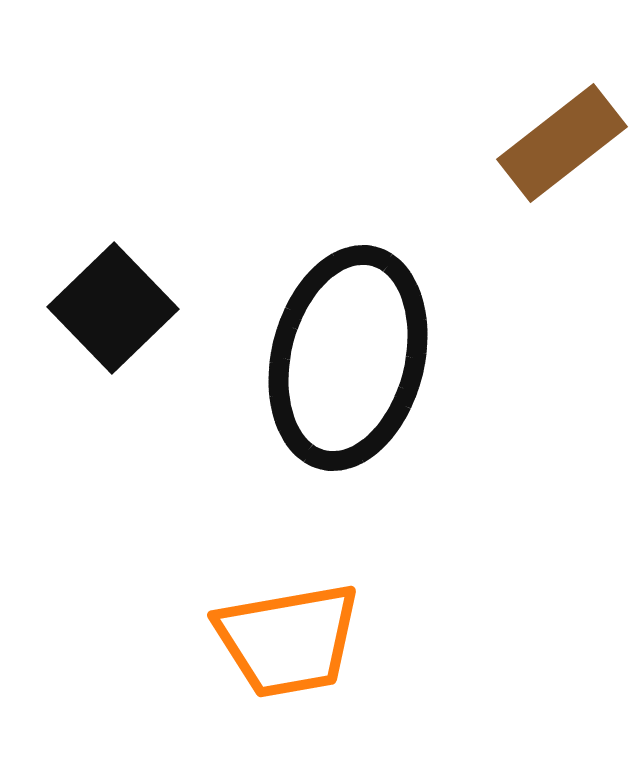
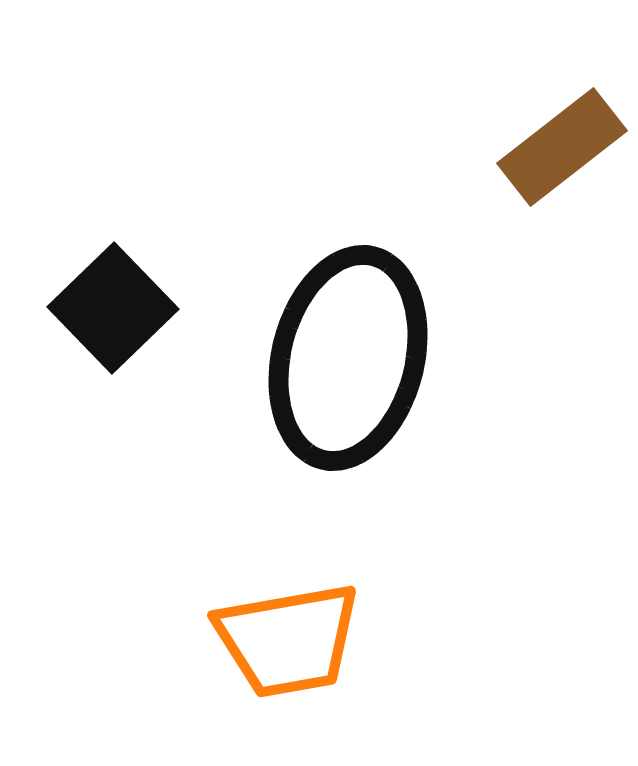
brown rectangle: moved 4 px down
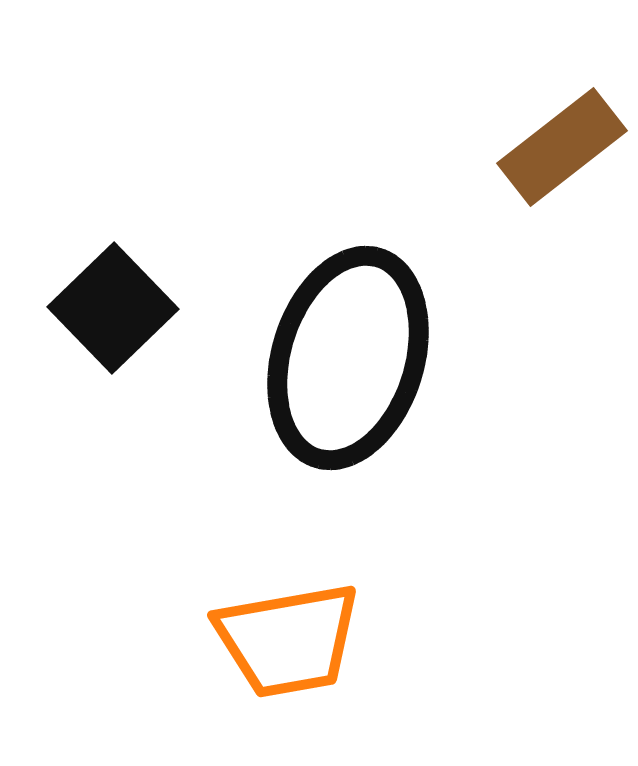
black ellipse: rotated 3 degrees clockwise
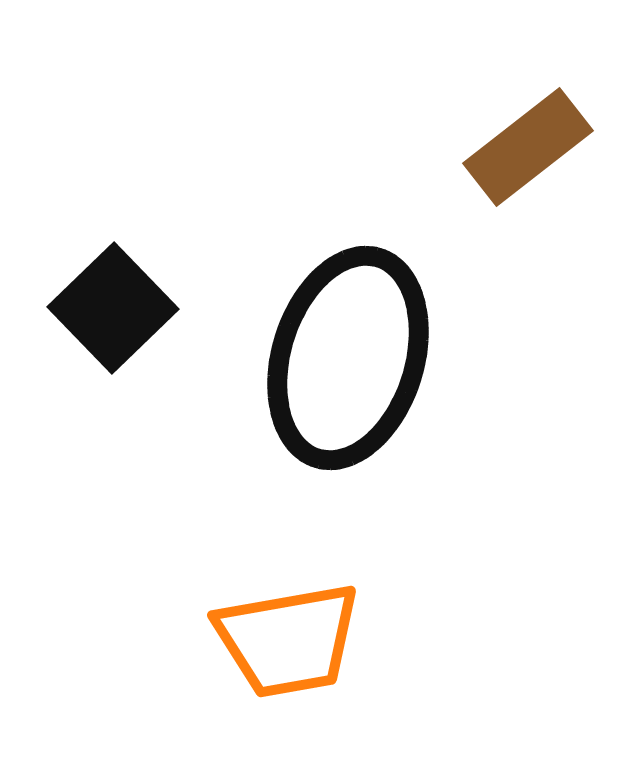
brown rectangle: moved 34 px left
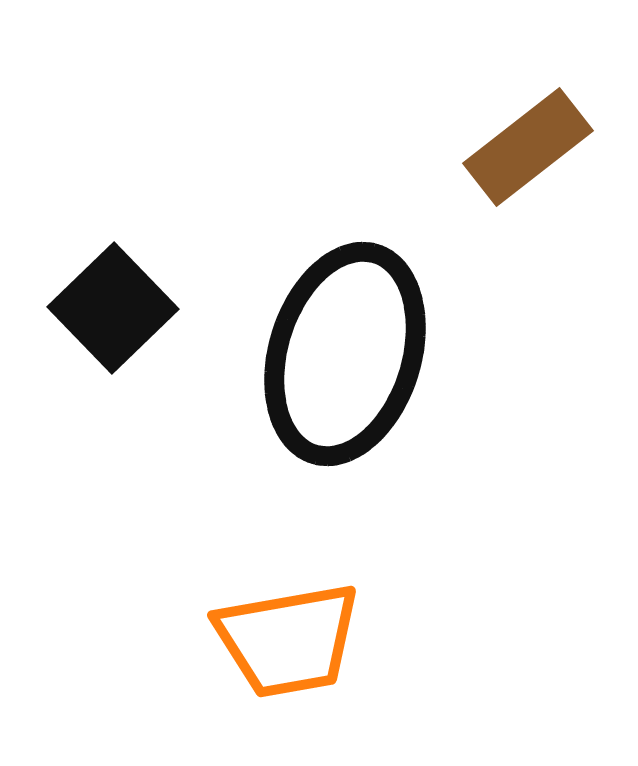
black ellipse: moved 3 px left, 4 px up
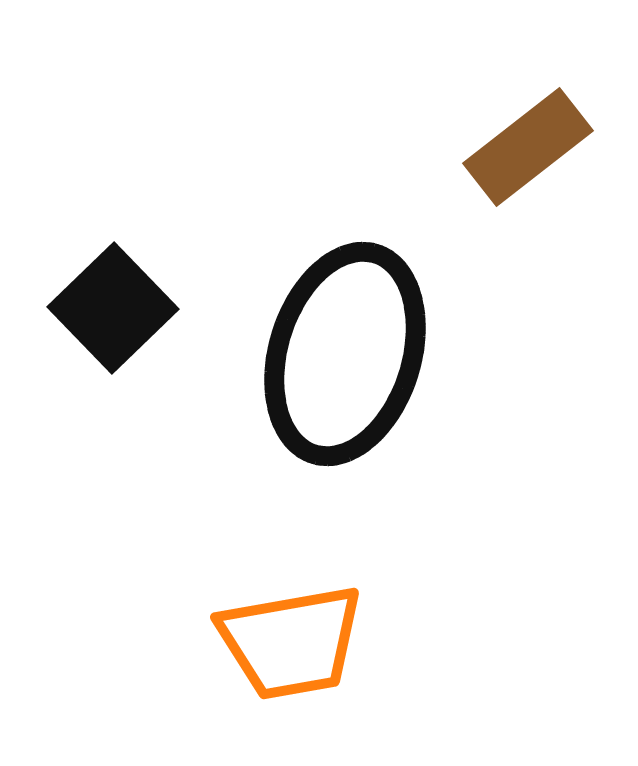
orange trapezoid: moved 3 px right, 2 px down
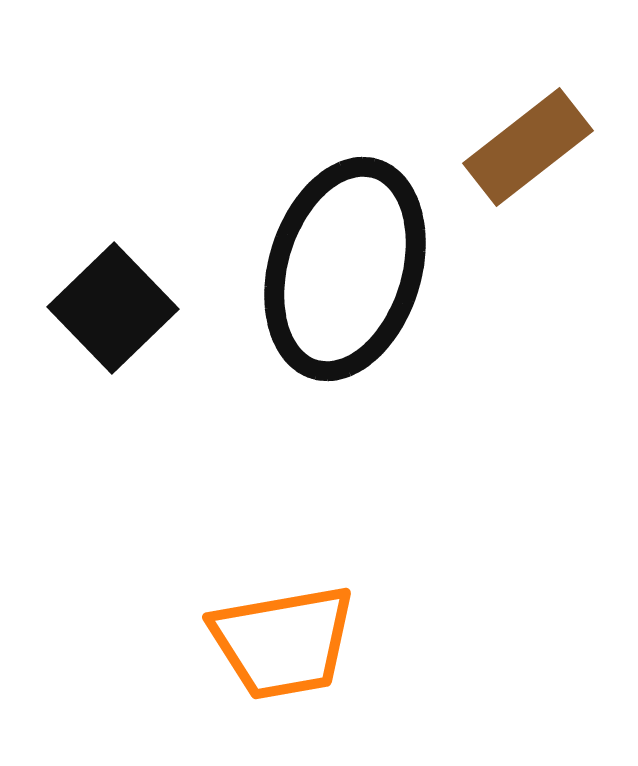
black ellipse: moved 85 px up
orange trapezoid: moved 8 px left
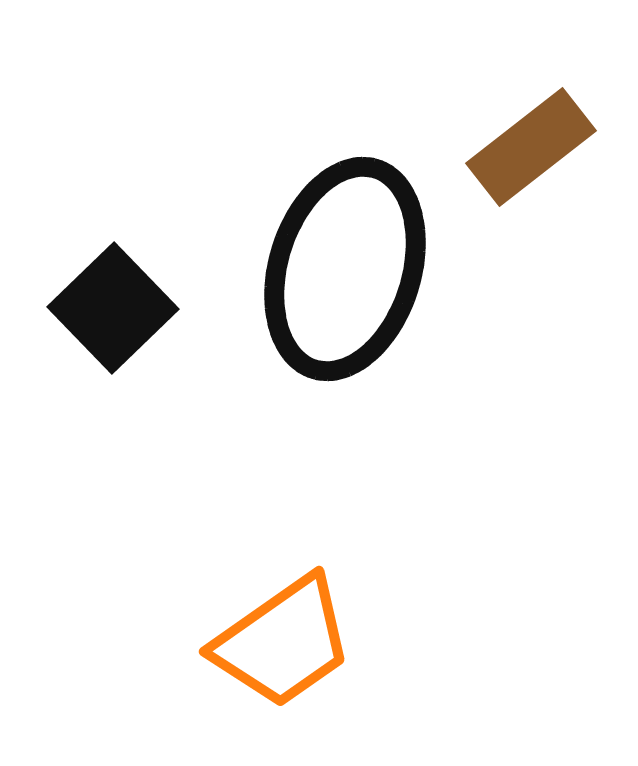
brown rectangle: moved 3 px right
orange trapezoid: rotated 25 degrees counterclockwise
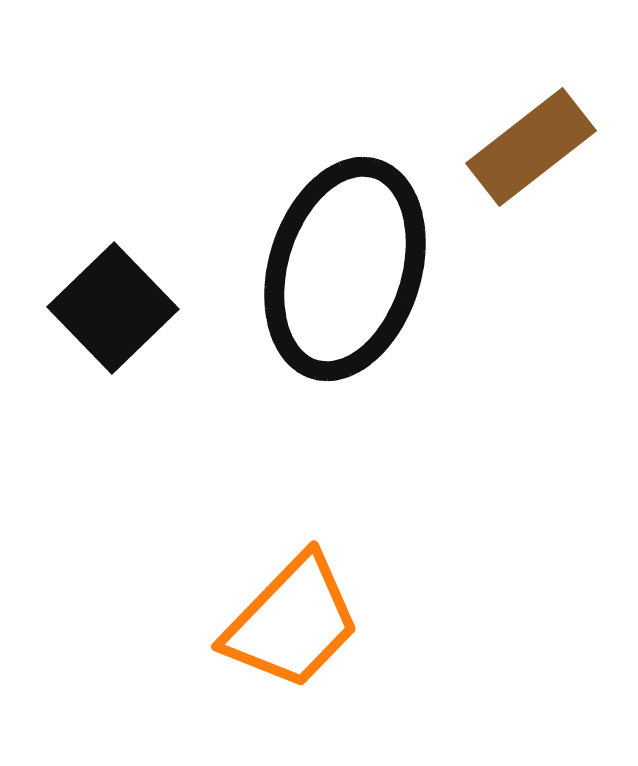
orange trapezoid: moved 9 px right, 20 px up; rotated 11 degrees counterclockwise
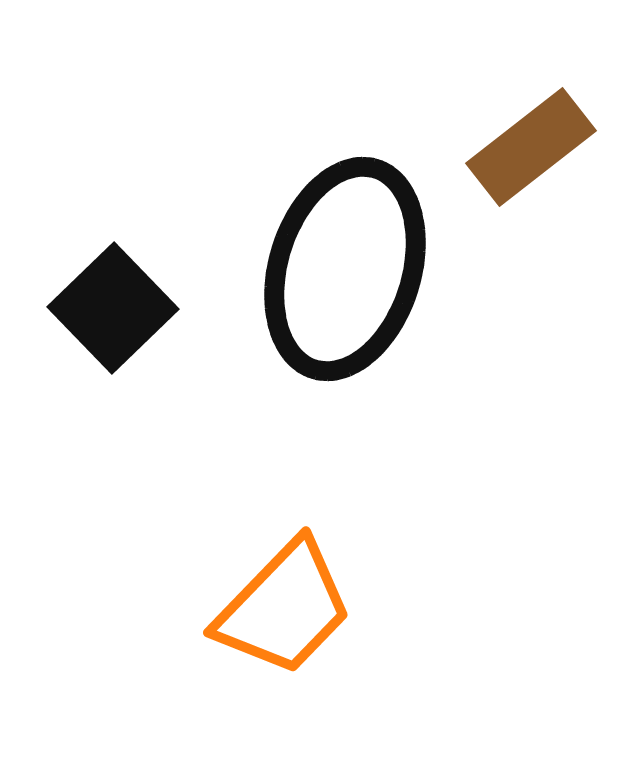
orange trapezoid: moved 8 px left, 14 px up
